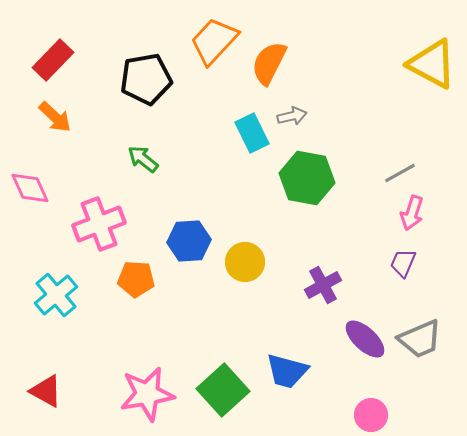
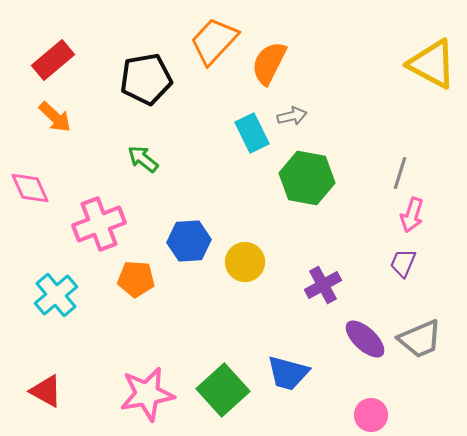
red rectangle: rotated 6 degrees clockwise
gray line: rotated 44 degrees counterclockwise
pink arrow: moved 2 px down
blue trapezoid: moved 1 px right, 2 px down
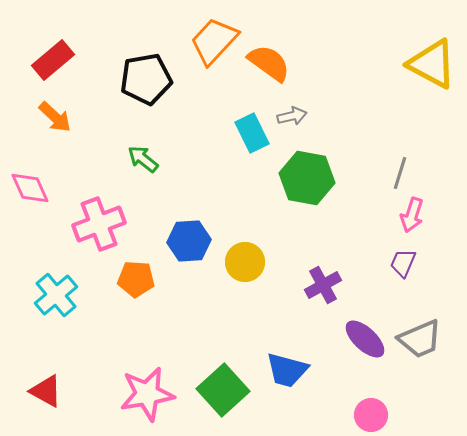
orange semicircle: rotated 99 degrees clockwise
blue trapezoid: moved 1 px left, 3 px up
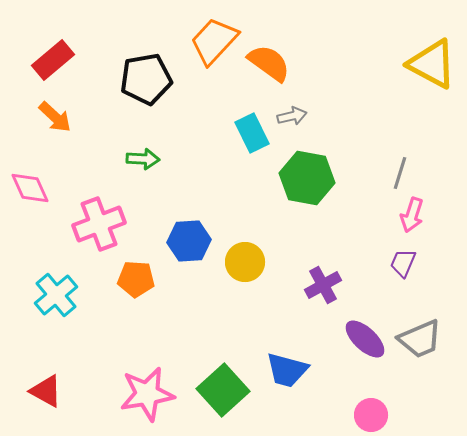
green arrow: rotated 144 degrees clockwise
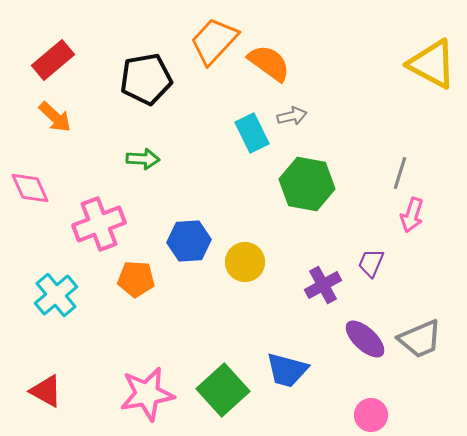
green hexagon: moved 6 px down
purple trapezoid: moved 32 px left
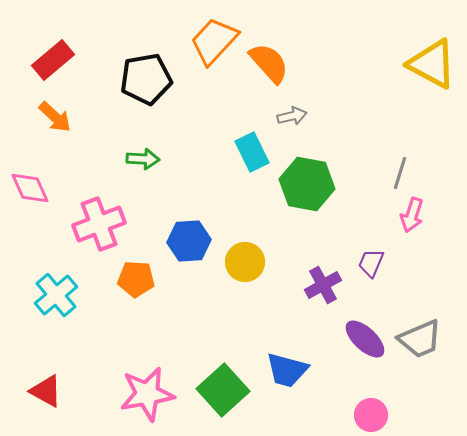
orange semicircle: rotated 12 degrees clockwise
cyan rectangle: moved 19 px down
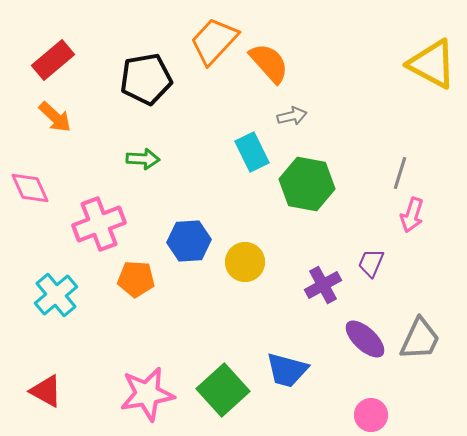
gray trapezoid: rotated 42 degrees counterclockwise
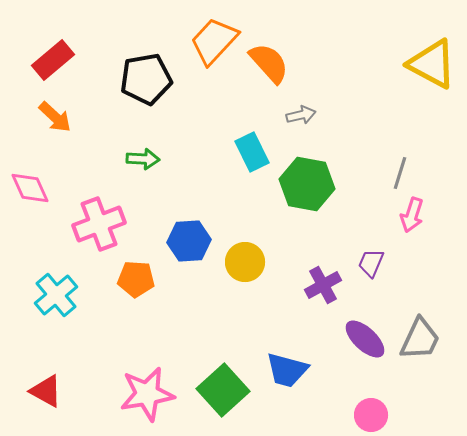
gray arrow: moved 9 px right, 1 px up
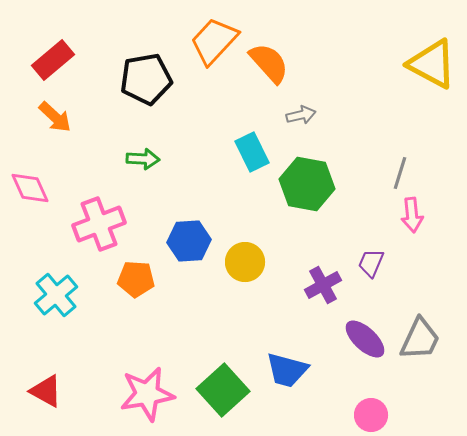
pink arrow: rotated 24 degrees counterclockwise
